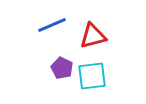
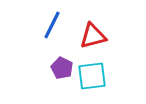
blue line: rotated 40 degrees counterclockwise
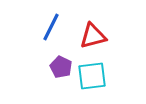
blue line: moved 1 px left, 2 px down
purple pentagon: moved 1 px left, 1 px up
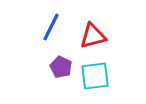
cyan square: moved 3 px right
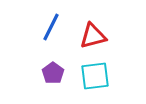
purple pentagon: moved 8 px left, 6 px down; rotated 10 degrees clockwise
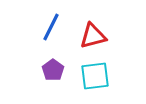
purple pentagon: moved 3 px up
